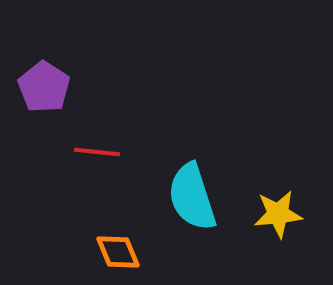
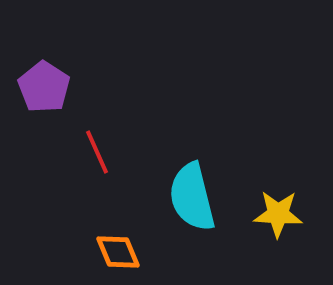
red line: rotated 60 degrees clockwise
cyan semicircle: rotated 4 degrees clockwise
yellow star: rotated 9 degrees clockwise
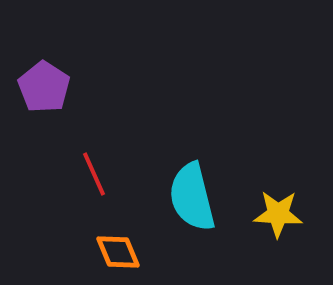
red line: moved 3 px left, 22 px down
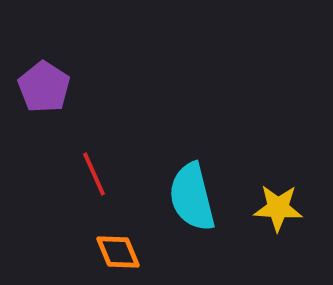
yellow star: moved 6 px up
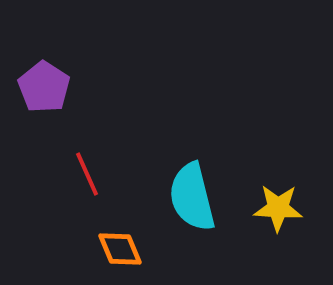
red line: moved 7 px left
orange diamond: moved 2 px right, 3 px up
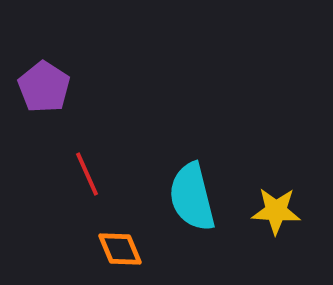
yellow star: moved 2 px left, 3 px down
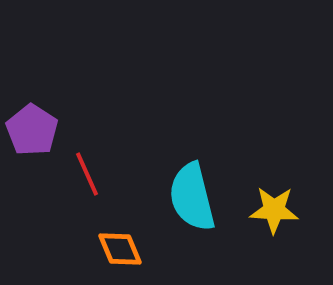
purple pentagon: moved 12 px left, 43 px down
yellow star: moved 2 px left, 1 px up
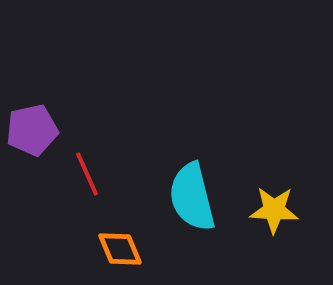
purple pentagon: rotated 27 degrees clockwise
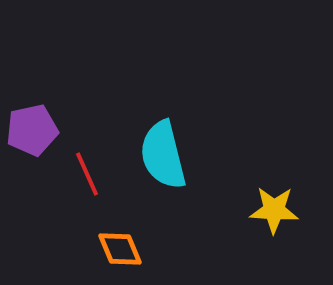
cyan semicircle: moved 29 px left, 42 px up
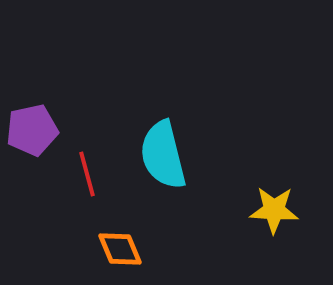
red line: rotated 9 degrees clockwise
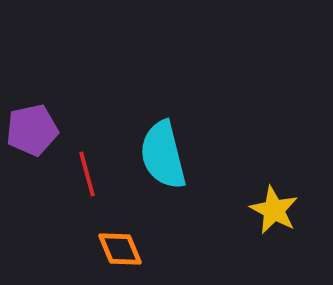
yellow star: rotated 24 degrees clockwise
